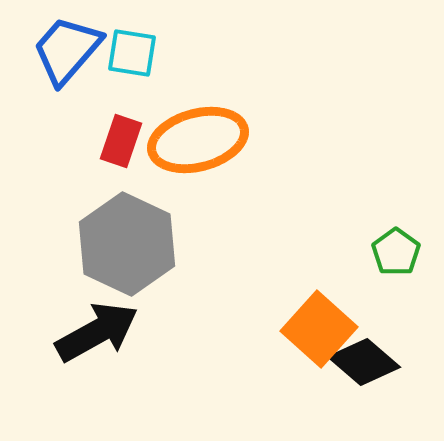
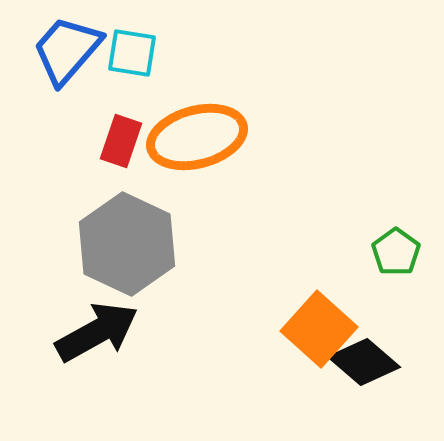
orange ellipse: moved 1 px left, 3 px up
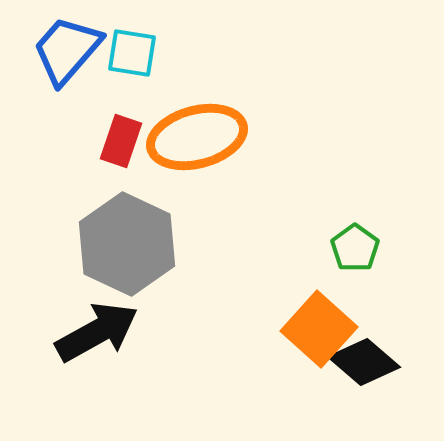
green pentagon: moved 41 px left, 4 px up
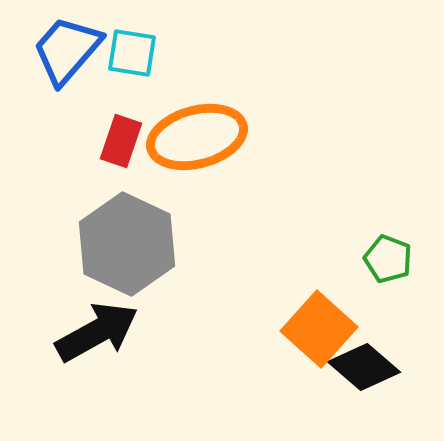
green pentagon: moved 33 px right, 11 px down; rotated 15 degrees counterclockwise
black diamond: moved 5 px down
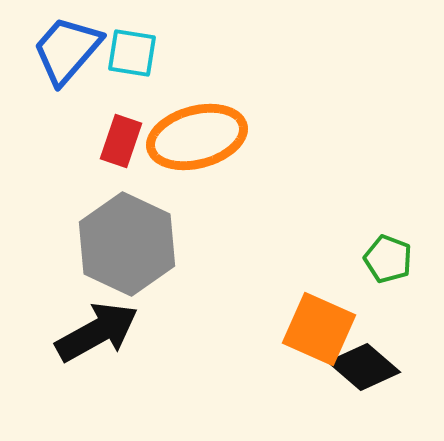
orange square: rotated 18 degrees counterclockwise
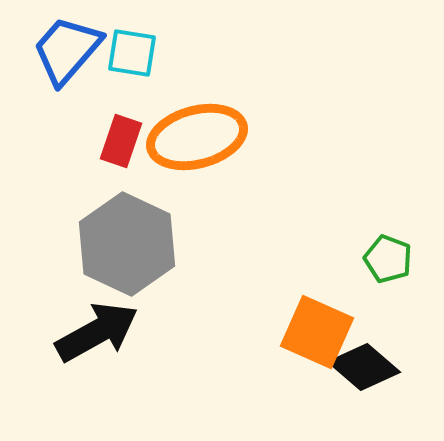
orange square: moved 2 px left, 3 px down
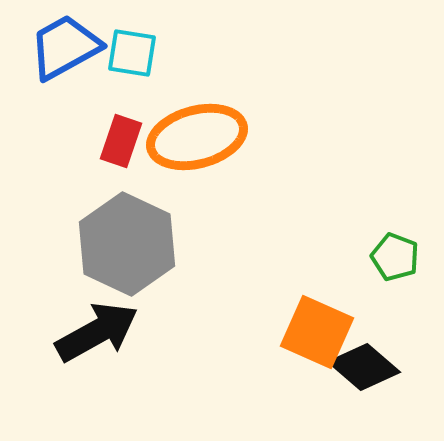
blue trapezoid: moved 2 px left, 3 px up; rotated 20 degrees clockwise
green pentagon: moved 7 px right, 2 px up
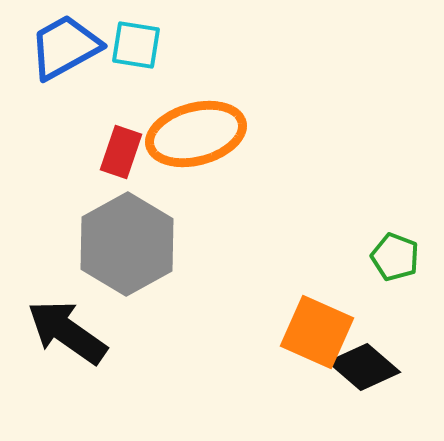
cyan square: moved 4 px right, 8 px up
orange ellipse: moved 1 px left, 3 px up
red rectangle: moved 11 px down
gray hexagon: rotated 6 degrees clockwise
black arrow: moved 30 px left; rotated 116 degrees counterclockwise
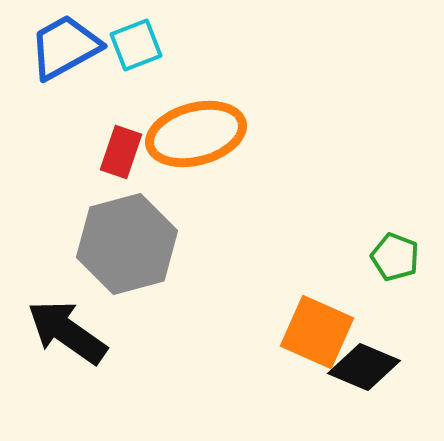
cyan square: rotated 30 degrees counterclockwise
gray hexagon: rotated 14 degrees clockwise
black diamond: rotated 18 degrees counterclockwise
